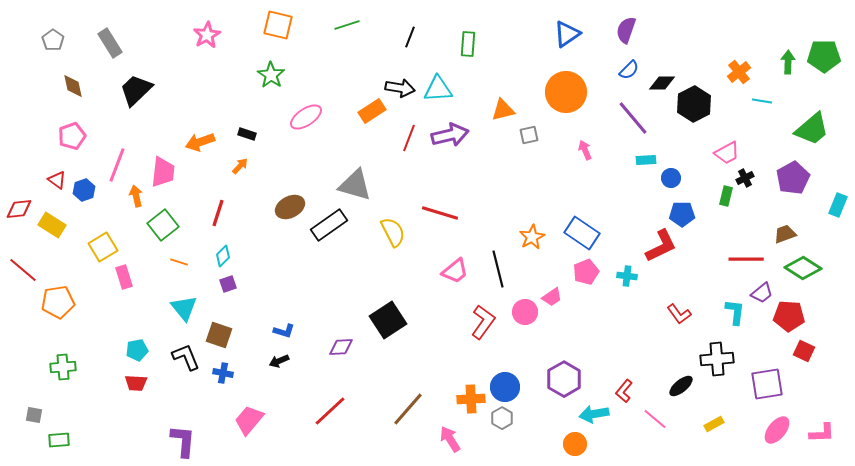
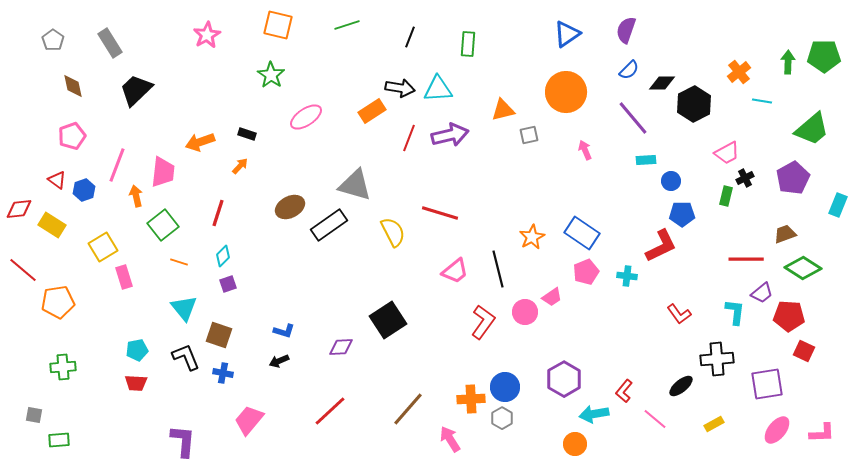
blue circle at (671, 178): moved 3 px down
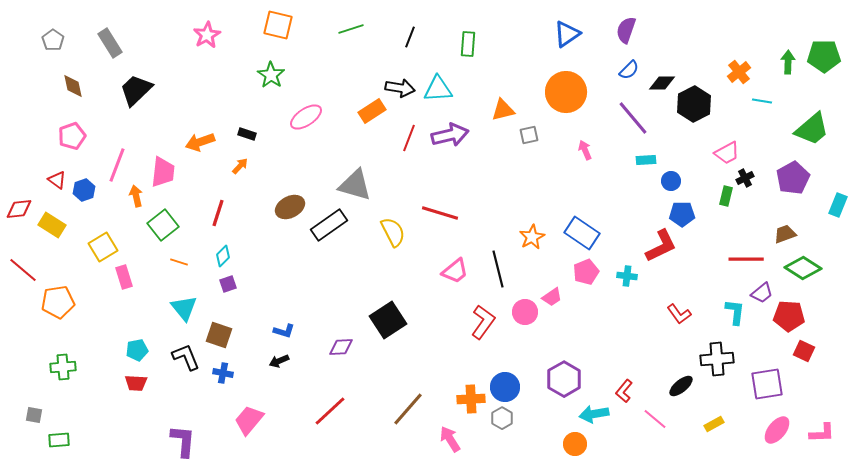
green line at (347, 25): moved 4 px right, 4 px down
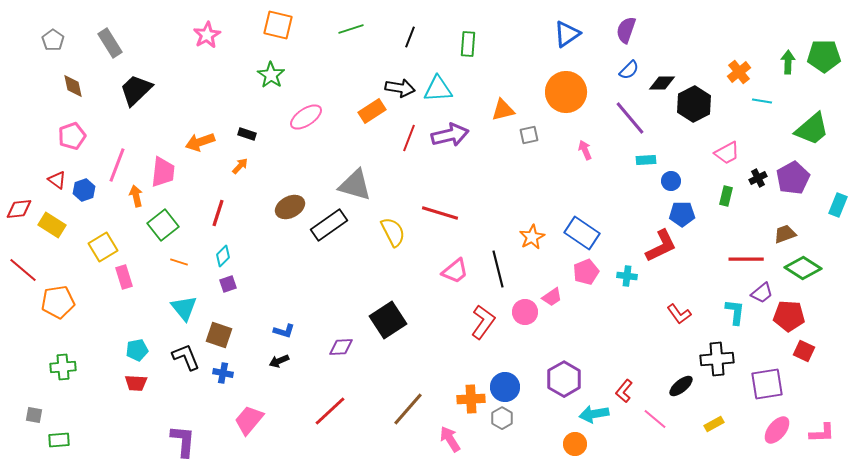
purple line at (633, 118): moved 3 px left
black cross at (745, 178): moved 13 px right
